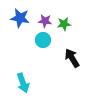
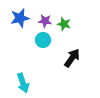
blue star: rotated 24 degrees counterclockwise
green star: rotated 24 degrees clockwise
black arrow: rotated 66 degrees clockwise
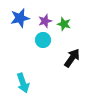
purple star: rotated 24 degrees counterclockwise
